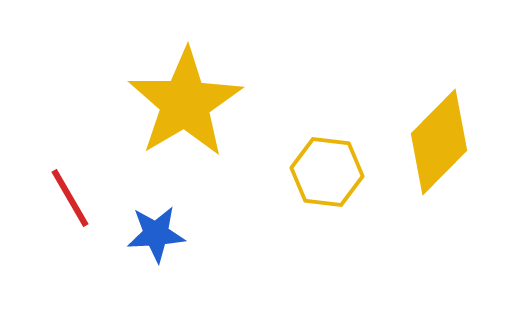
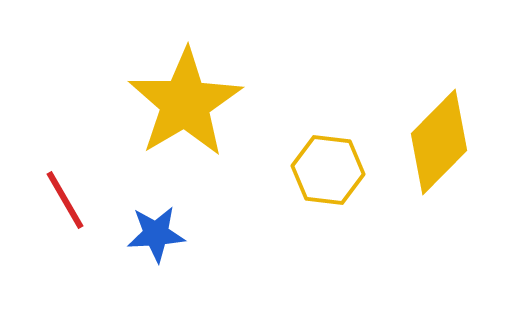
yellow hexagon: moved 1 px right, 2 px up
red line: moved 5 px left, 2 px down
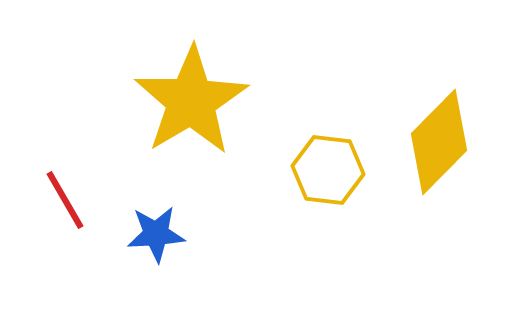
yellow star: moved 6 px right, 2 px up
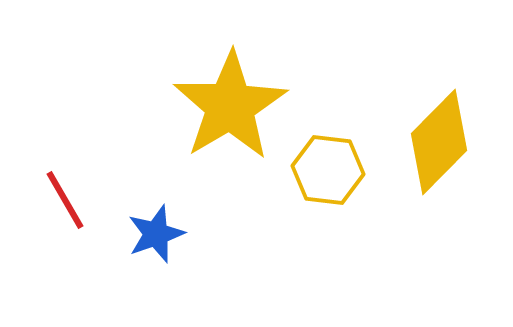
yellow star: moved 39 px right, 5 px down
blue star: rotated 16 degrees counterclockwise
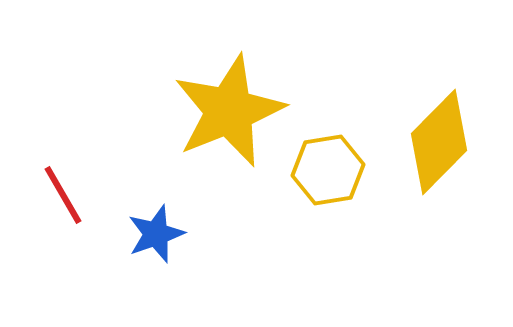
yellow star: moved 1 px left, 5 px down; rotated 9 degrees clockwise
yellow hexagon: rotated 16 degrees counterclockwise
red line: moved 2 px left, 5 px up
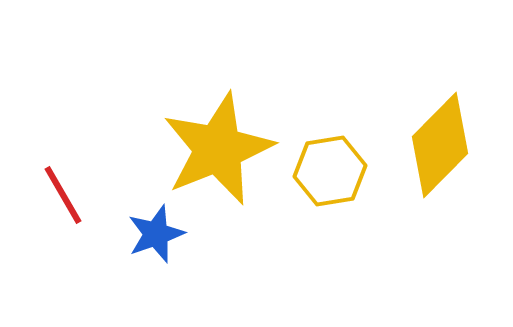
yellow star: moved 11 px left, 38 px down
yellow diamond: moved 1 px right, 3 px down
yellow hexagon: moved 2 px right, 1 px down
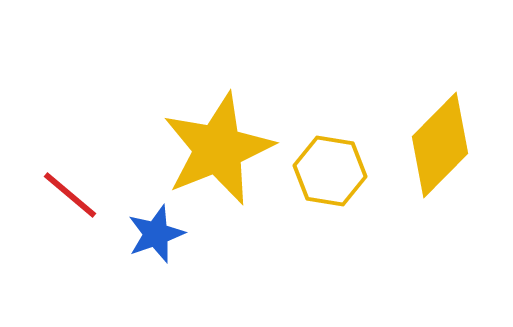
yellow hexagon: rotated 18 degrees clockwise
red line: moved 7 px right; rotated 20 degrees counterclockwise
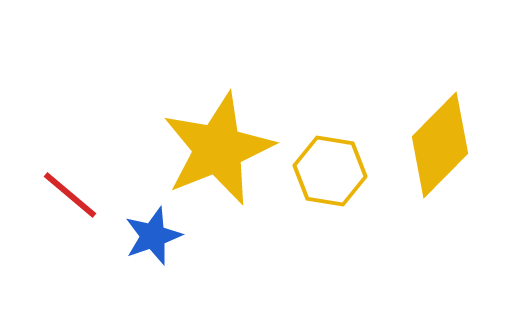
blue star: moved 3 px left, 2 px down
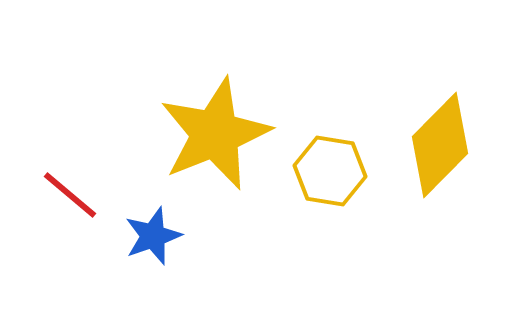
yellow star: moved 3 px left, 15 px up
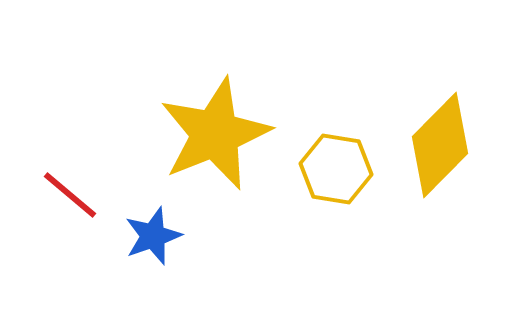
yellow hexagon: moved 6 px right, 2 px up
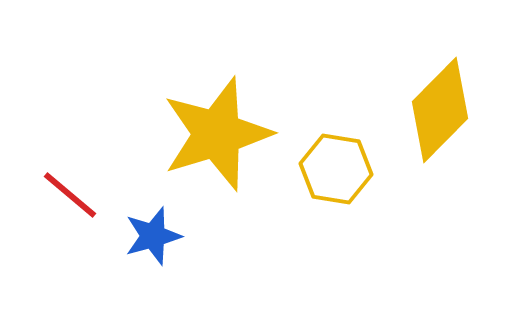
yellow star: moved 2 px right; rotated 5 degrees clockwise
yellow diamond: moved 35 px up
blue star: rotated 4 degrees clockwise
